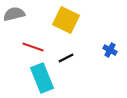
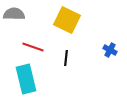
gray semicircle: rotated 15 degrees clockwise
yellow square: moved 1 px right
black line: rotated 56 degrees counterclockwise
cyan rectangle: moved 16 px left, 1 px down; rotated 8 degrees clockwise
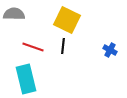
black line: moved 3 px left, 12 px up
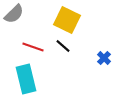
gray semicircle: rotated 135 degrees clockwise
black line: rotated 56 degrees counterclockwise
blue cross: moved 6 px left, 8 px down; rotated 16 degrees clockwise
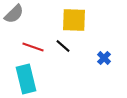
yellow square: moved 7 px right; rotated 24 degrees counterclockwise
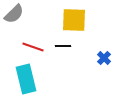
black line: rotated 42 degrees counterclockwise
